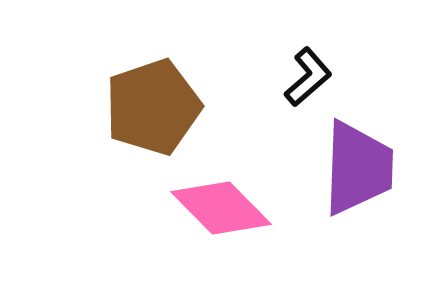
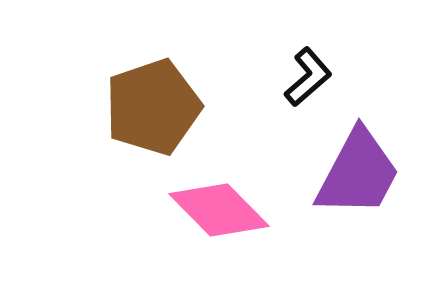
purple trapezoid: moved 5 px down; rotated 26 degrees clockwise
pink diamond: moved 2 px left, 2 px down
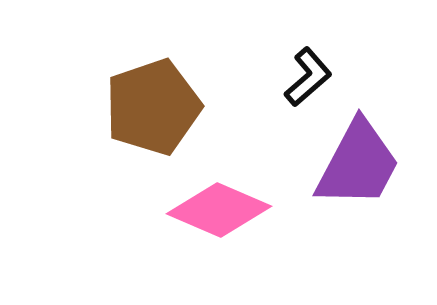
purple trapezoid: moved 9 px up
pink diamond: rotated 22 degrees counterclockwise
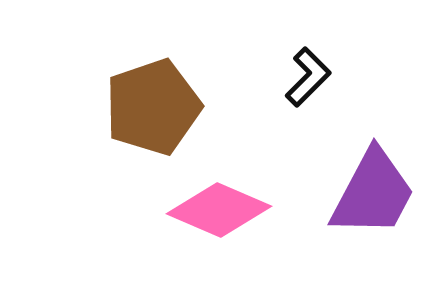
black L-shape: rotated 4 degrees counterclockwise
purple trapezoid: moved 15 px right, 29 px down
